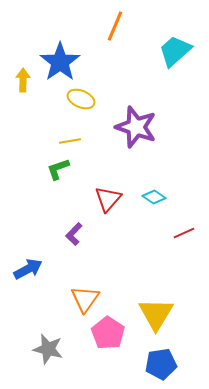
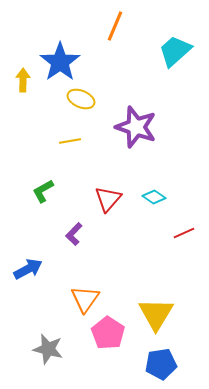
green L-shape: moved 15 px left, 22 px down; rotated 10 degrees counterclockwise
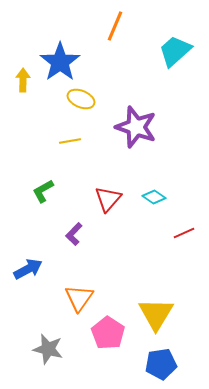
orange triangle: moved 6 px left, 1 px up
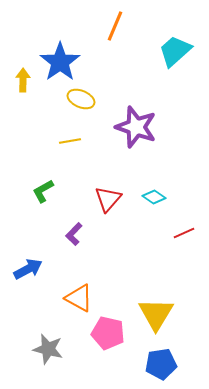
orange triangle: rotated 36 degrees counterclockwise
pink pentagon: rotated 20 degrees counterclockwise
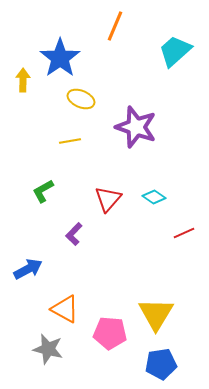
blue star: moved 4 px up
orange triangle: moved 14 px left, 11 px down
pink pentagon: moved 2 px right; rotated 8 degrees counterclockwise
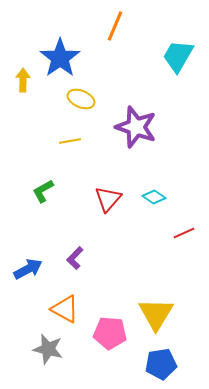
cyan trapezoid: moved 3 px right, 5 px down; rotated 18 degrees counterclockwise
purple L-shape: moved 1 px right, 24 px down
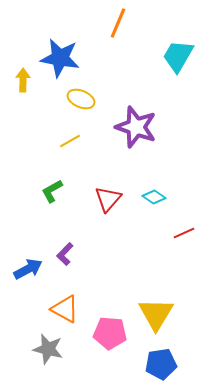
orange line: moved 3 px right, 3 px up
blue star: rotated 27 degrees counterclockwise
yellow line: rotated 20 degrees counterclockwise
green L-shape: moved 9 px right
purple L-shape: moved 10 px left, 4 px up
